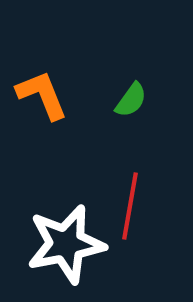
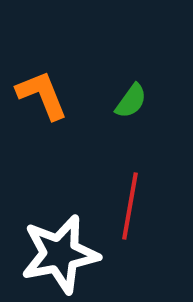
green semicircle: moved 1 px down
white star: moved 6 px left, 10 px down
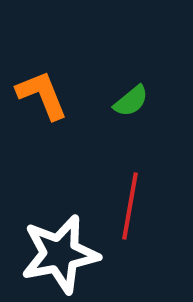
green semicircle: rotated 15 degrees clockwise
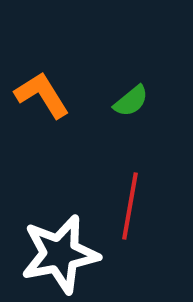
orange L-shape: rotated 10 degrees counterclockwise
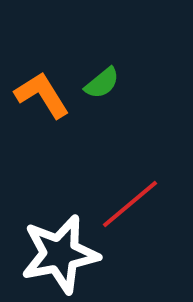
green semicircle: moved 29 px left, 18 px up
red line: moved 2 px up; rotated 40 degrees clockwise
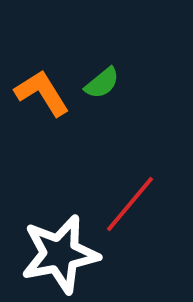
orange L-shape: moved 2 px up
red line: rotated 10 degrees counterclockwise
